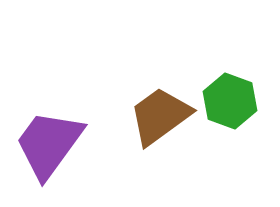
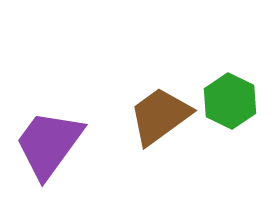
green hexagon: rotated 6 degrees clockwise
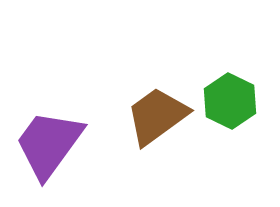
brown trapezoid: moved 3 px left
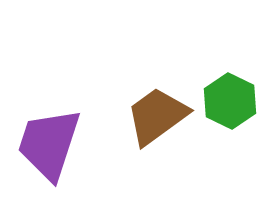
purple trapezoid: rotated 18 degrees counterclockwise
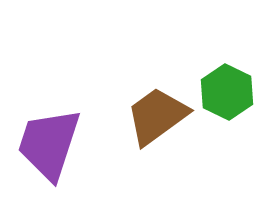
green hexagon: moved 3 px left, 9 px up
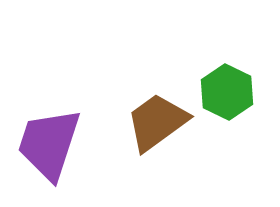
brown trapezoid: moved 6 px down
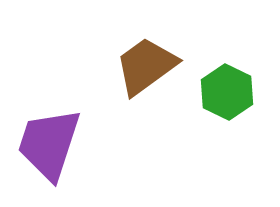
brown trapezoid: moved 11 px left, 56 px up
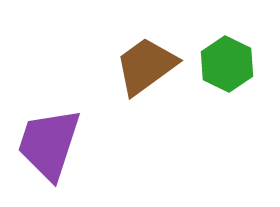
green hexagon: moved 28 px up
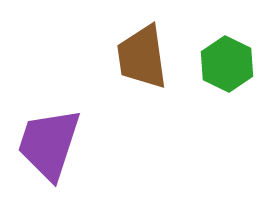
brown trapezoid: moved 4 px left, 9 px up; rotated 62 degrees counterclockwise
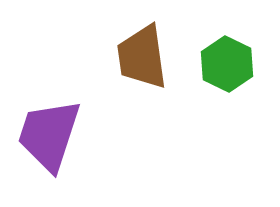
purple trapezoid: moved 9 px up
